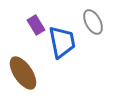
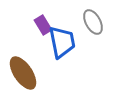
purple rectangle: moved 7 px right
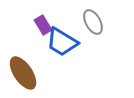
blue trapezoid: rotated 132 degrees clockwise
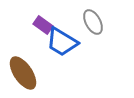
purple rectangle: rotated 24 degrees counterclockwise
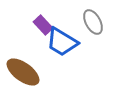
purple rectangle: rotated 12 degrees clockwise
brown ellipse: moved 1 px up; rotated 20 degrees counterclockwise
